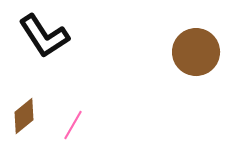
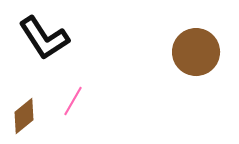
black L-shape: moved 2 px down
pink line: moved 24 px up
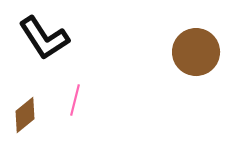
pink line: moved 2 px right, 1 px up; rotated 16 degrees counterclockwise
brown diamond: moved 1 px right, 1 px up
